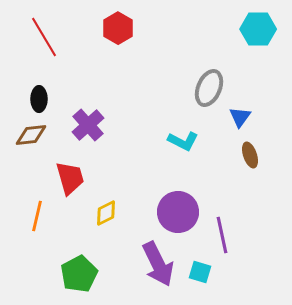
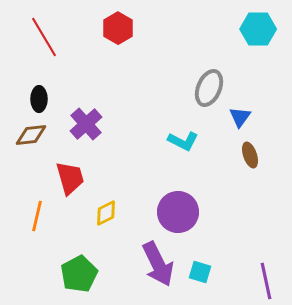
purple cross: moved 2 px left, 1 px up
purple line: moved 44 px right, 46 px down
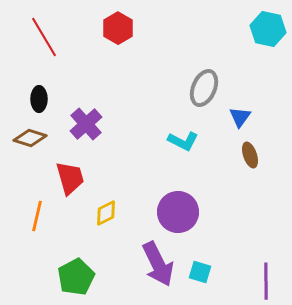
cyan hexagon: moved 10 px right; rotated 12 degrees clockwise
gray ellipse: moved 5 px left
brown diamond: moved 1 px left, 3 px down; rotated 24 degrees clockwise
green pentagon: moved 3 px left, 3 px down
purple line: rotated 12 degrees clockwise
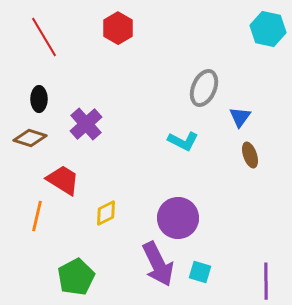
red trapezoid: moved 7 px left, 2 px down; rotated 42 degrees counterclockwise
purple circle: moved 6 px down
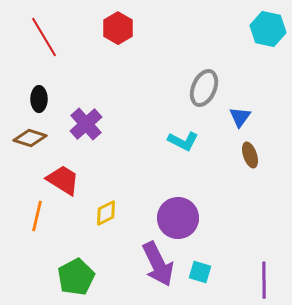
purple line: moved 2 px left, 1 px up
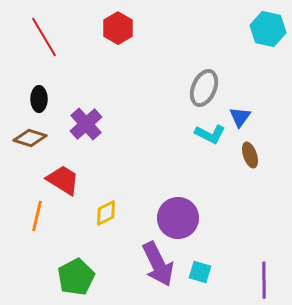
cyan L-shape: moved 27 px right, 7 px up
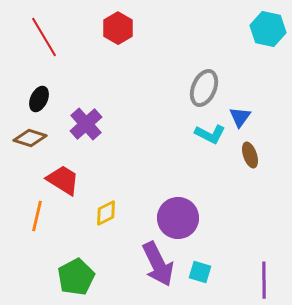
black ellipse: rotated 25 degrees clockwise
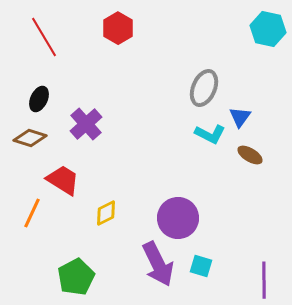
brown ellipse: rotated 40 degrees counterclockwise
orange line: moved 5 px left, 3 px up; rotated 12 degrees clockwise
cyan square: moved 1 px right, 6 px up
